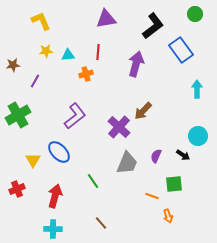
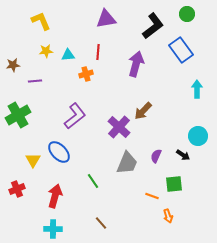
green circle: moved 8 px left
purple line: rotated 56 degrees clockwise
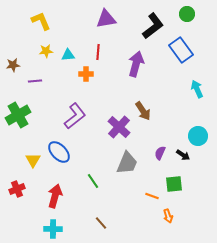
orange cross: rotated 16 degrees clockwise
cyan arrow: rotated 24 degrees counterclockwise
brown arrow: rotated 78 degrees counterclockwise
purple semicircle: moved 4 px right, 3 px up
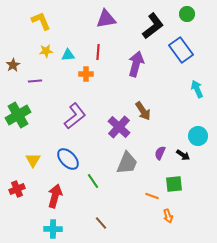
brown star: rotated 24 degrees counterclockwise
blue ellipse: moved 9 px right, 7 px down
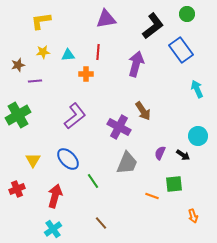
yellow L-shape: rotated 75 degrees counterclockwise
yellow star: moved 3 px left, 1 px down
brown star: moved 5 px right; rotated 16 degrees clockwise
purple cross: rotated 15 degrees counterclockwise
orange arrow: moved 25 px right
cyan cross: rotated 36 degrees counterclockwise
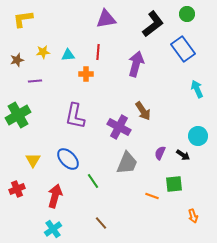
yellow L-shape: moved 18 px left, 2 px up
black L-shape: moved 2 px up
blue rectangle: moved 2 px right, 1 px up
brown star: moved 1 px left, 5 px up
purple L-shape: rotated 140 degrees clockwise
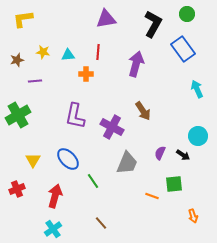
black L-shape: rotated 24 degrees counterclockwise
yellow star: rotated 16 degrees clockwise
purple cross: moved 7 px left
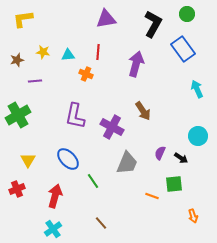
orange cross: rotated 24 degrees clockwise
black arrow: moved 2 px left, 3 px down
yellow triangle: moved 5 px left
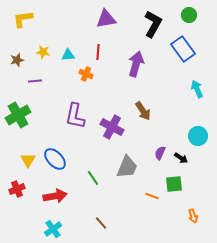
green circle: moved 2 px right, 1 px down
blue ellipse: moved 13 px left
gray trapezoid: moved 4 px down
green line: moved 3 px up
red arrow: rotated 65 degrees clockwise
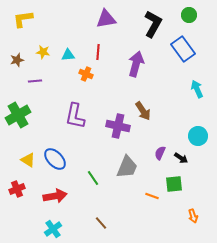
purple cross: moved 6 px right, 1 px up; rotated 15 degrees counterclockwise
yellow triangle: rotated 28 degrees counterclockwise
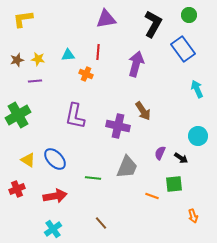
yellow star: moved 5 px left, 7 px down
green line: rotated 49 degrees counterclockwise
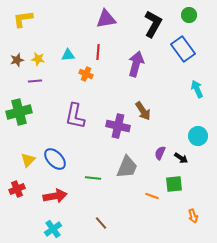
green cross: moved 1 px right, 3 px up; rotated 15 degrees clockwise
yellow triangle: rotated 42 degrees clockwise
